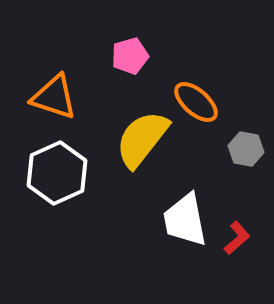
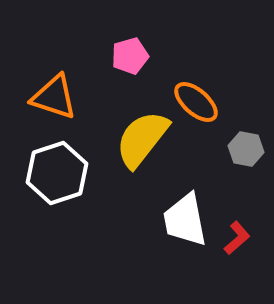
white hexagon: rotated 6 degrees clockwise
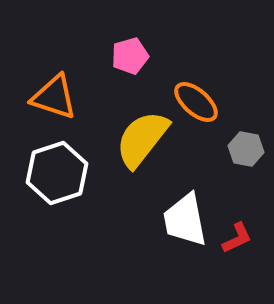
red L-shape: rotated 16 degrees clockwise
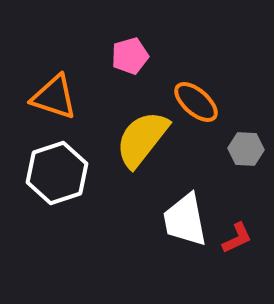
gray hexagon: rotated 8 degrees counterclockwise
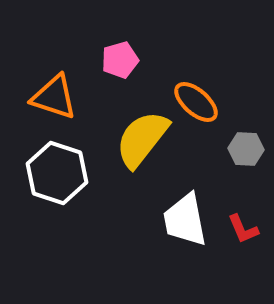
pink pentagon: moved 10 px left, 4 px down
white hexagon: rotated 24 degrees counterclockwise
red L-shape: moved 6 px right, 9 px up; rotated 92 degrees clockwise
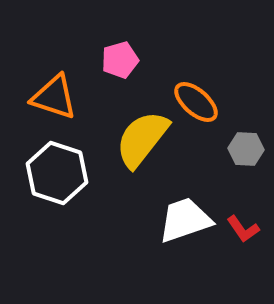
white trapezoid: rotated 82 degrees clockwise
red L-shape: rotated 12 degrees counterclockwise
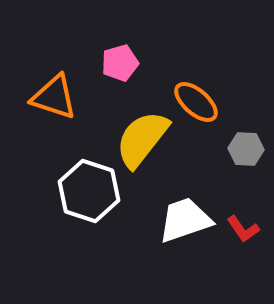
pink pentagon: moved 3 px down
white hexagon: moved 32 px right, 18 px down
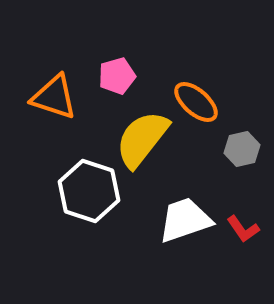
pink pentagon: moved 3 px left, 13 px down
gray hexagon: moved 4 px left; rotated 16 degrees counterclockwise
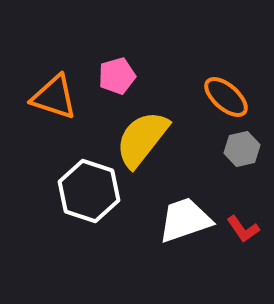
orange ellipse: moved 30 px right, 5 px up
